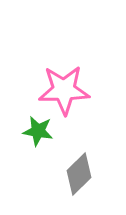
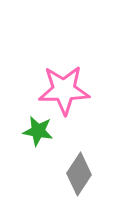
gray diamond: rotated 12 degrees counterclockwise
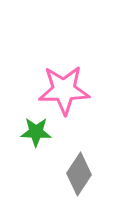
green star: moved 2 px left, 1 px down; rotated 8 degrees counterclockwise
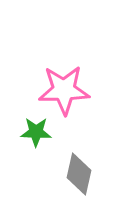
gray diamond: rotated 21 degrees counterclockwise
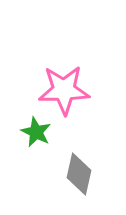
green star: rotated 24 degrees clockwise
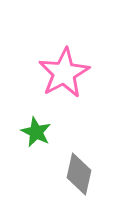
pink star: moved 17 px up; rotated 27 degrees counterclockwise
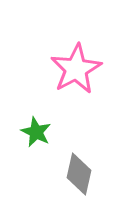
pink star: moved 12 px right, 4 px up
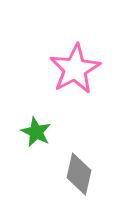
pink star: moved 1 px left
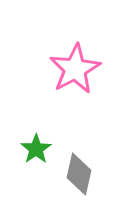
green star: moved 17 px down; rotated 12 degrees clockwise
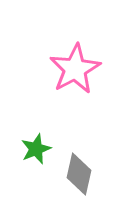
green star: rotated 12 degrees clockwise
